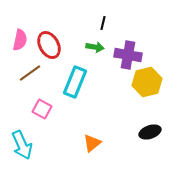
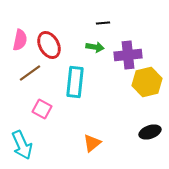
black line: rotated 72 degrees clockwise
purple cross: rotated 16 degrees counterclockwise
cyan rectangle: rotated 16 degrees counterclockwise
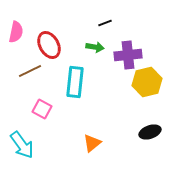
black line: moved 2 px right; rotated 16 degrees counterclockwise
pink semicircle: moved 4 px left, 8 px up
brown line: moved 2 px up; rotated 10 degrees clockwise
cyan arrow: rotated 12 degrees counterclockwise
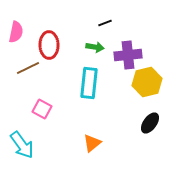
red ellipse: rotated 28 degrees clockwise
brown line: moved 2 px left, 3 px up
cyan rectangle: moved 14 px right, 1 px down
black ellipse: moved 9 px up; rotated 35 degrees counterclockwise
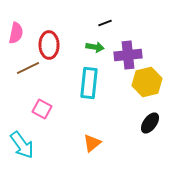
pink semicircle: moved 1 px down
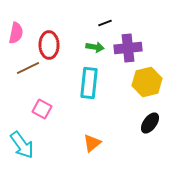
purple cross: moved 7 px up
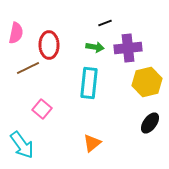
pink square: rotated 12 degrees clockwise
